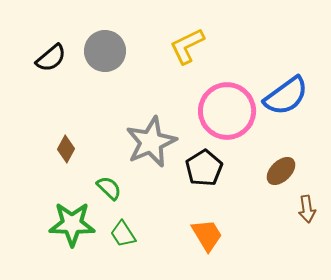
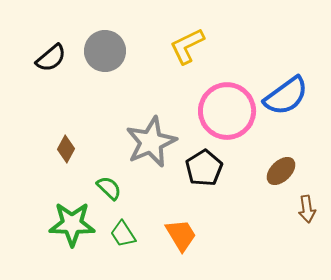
orange trapezoid: moved 26 px left
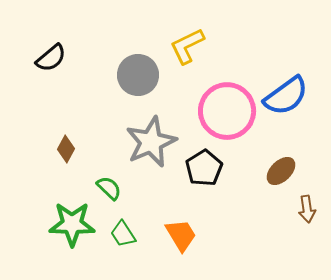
gray circle: moved 33 px right, 24 px down
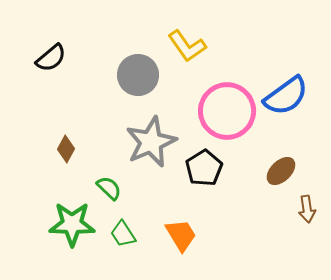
yellow L-shape: rotated 99 degrees counterclockwise
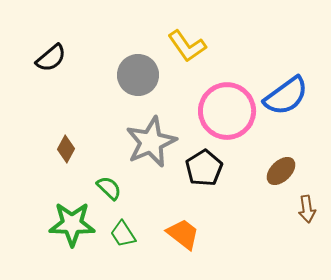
orange trapezoid: moved 2 px right, 1 px up; rotated 21 degrees counterclockwise
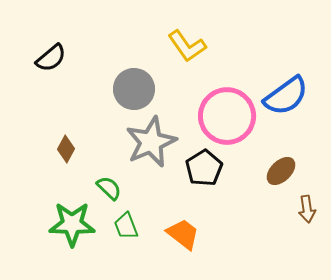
gray circle: moved 4 px left, 14 px down
pink circle: moved 5 px down
green trapezoid: moved 3 px right, 8 px up; rotated 12 degrees clockwise
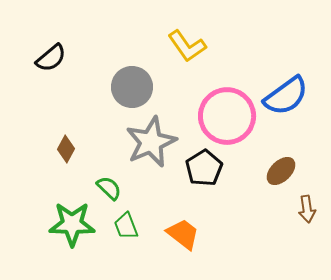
gray circle: moved 2 px left, 2 px up
